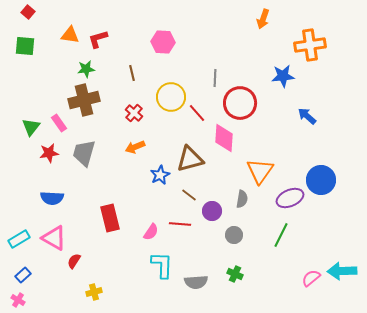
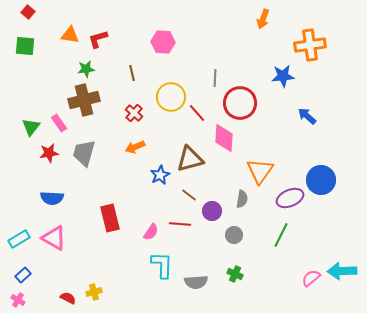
red semicircle at (74, 261): moved 6 px left, 37 px down; rotated 84 degrees clockwise
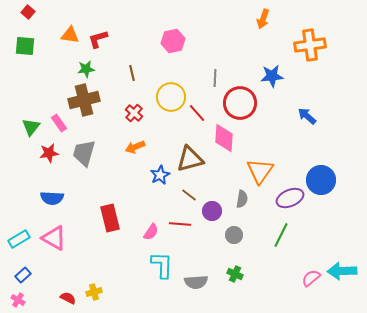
pink hexagon at (163, 42): moved 10 px right, 1 px up; rotated 15 degrees counterclockwise
blue star at (283, 76): moved 11 px left
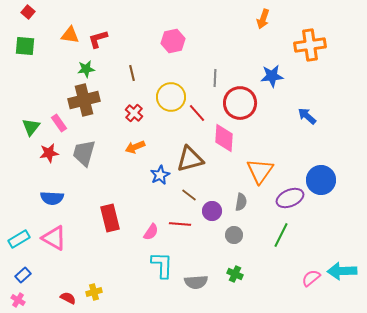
gray semicircle at (242, 199): moved 1 px left, 3 px down
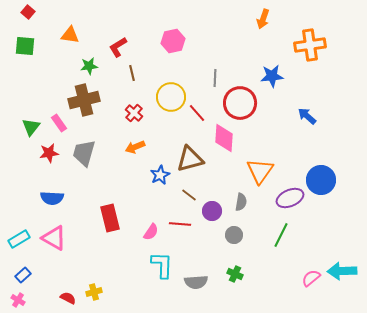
red L-shape at (98, 39): moved 20 px right, 8 px down; rotated 15 degrees counterclockwise
green star at (86, 69): moved 3 px right, 3 px up
